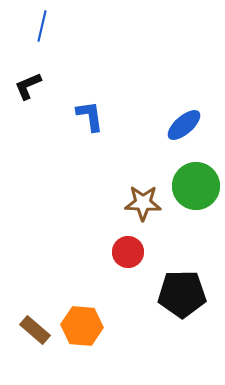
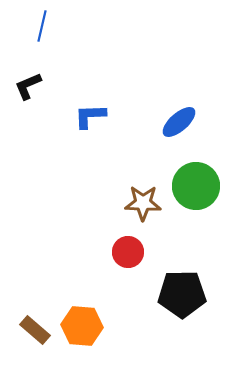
blue L-shape: rotated 84 degrees counterclockwise
blue ellipse: moved 5 px left, 3 px up
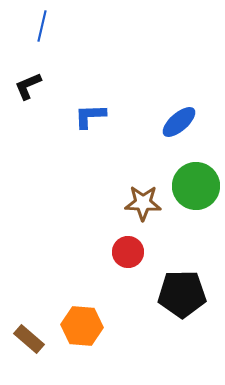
brown rectangle: moved 6 px left, 9 px down
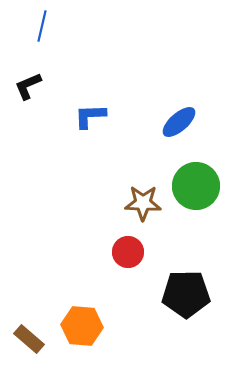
black pentagon: moved 4 px right
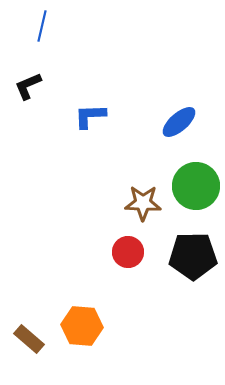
black pentagon: moved 7 px right, 38 px up
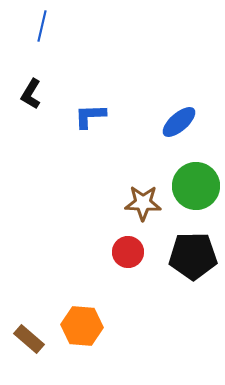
black L-shape: moved 3 px right, 8 px down; rotated 36 degrees counterclockwise
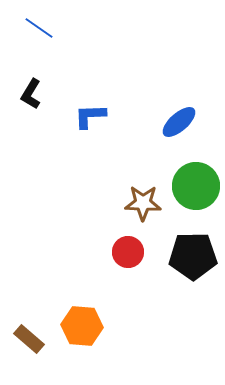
blue line: moved 3 px left, 2 px down; rotated 68 degrees counterclockwise
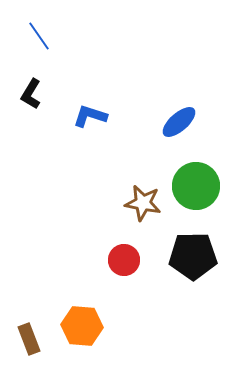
blue line: moved 8 px down; rotated 20 degrees clockwise
blue L-shape: rotated 20 degrees clockwise
brown star: rotated 9 degrees clockwise
red circle: moved 4 px left, 8 px down
brown rectangle: rotated 28 degrees clockwise
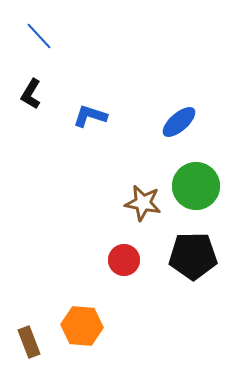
blue line: rotated 8 degrees counterclockwise
brown rectangle: moved 3 px down
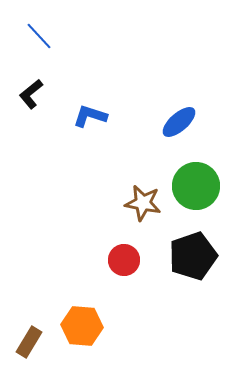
black L-shape: rotated 20 degrees clockwise
black pentagon: rotated 18 degrees counterclockwise
brown rectangle: rotated 52 degrees clockwise
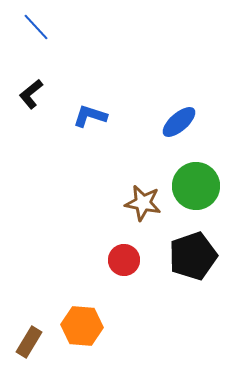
blue line: moved 3 px left, 9 px up
